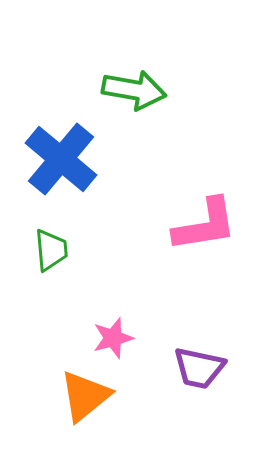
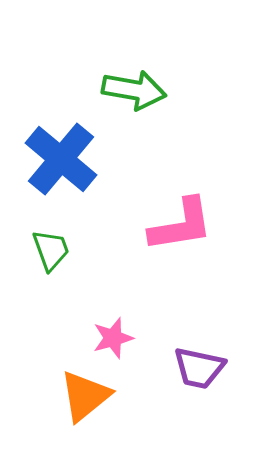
pink L-shape: moved 24 px left
green trapezoid: rotated 15 degrees counterclockwise
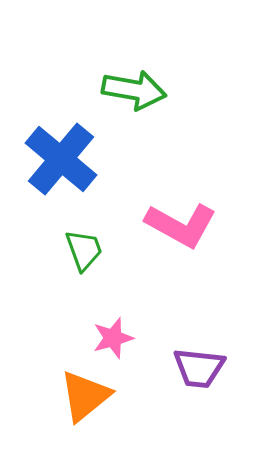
pink L-shape: rotated 38 degrees clockwise
green trapezoid: moved 33 px right
purple trapezoid: rotated 6 degrees counterclockwise
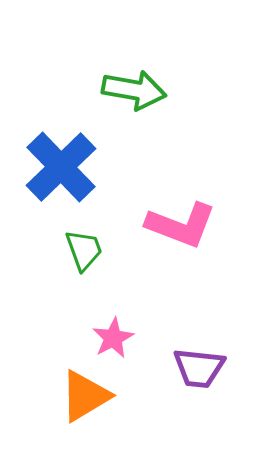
blue cross: moved 8 px down; rotated 6 degrees clockwise
pink L-shape: rotated 8 degrees counterclockwise
pink star: rotated 12 degrees counterclockwise
orange triangle: rotated 8 degrees clockwise
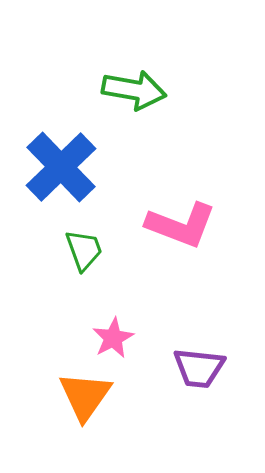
orange triangle: rotated 24 degrees counterclockwise
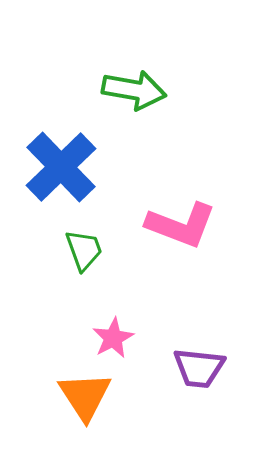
orange triangle: rotated 8 degrees counterclockwise
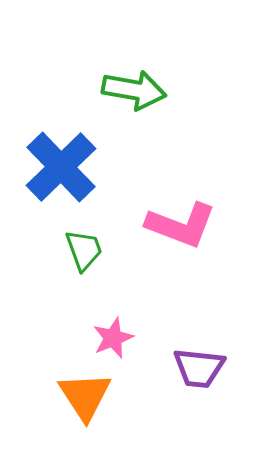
pink star: rotated 6 degrees clockwise
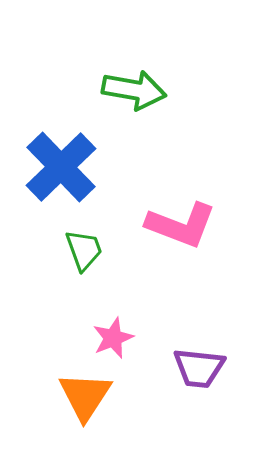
orange triangle: rotated 6 degrees clockwise
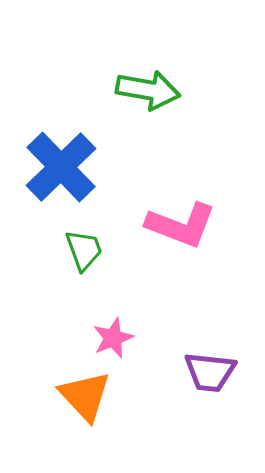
green arrow: moved 14 px right
purple trapezoid: moved 11 px right, 4 px down
orange triangle: rotated 16 degrees counterclockwise
